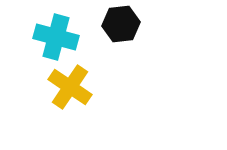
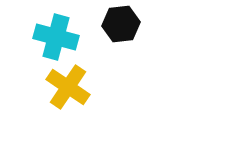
yellow cross: moved 2 px left
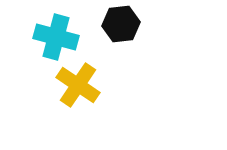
yellow cross: moved 10 px right, 2 px up
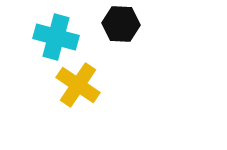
black hexagon: rotated 9 degrees clockwise
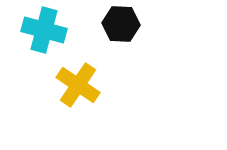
cyan cross: moved 12 px left, 7 px up
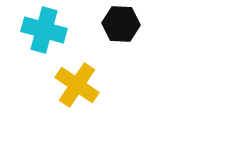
yellow cross: moved 1 px left
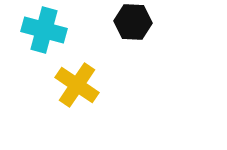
black hexagon: moved 12 px right, 2 px up
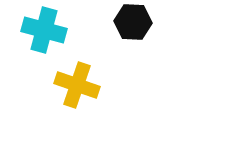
yellow cross: rotated 15 degrees counterclockwise
